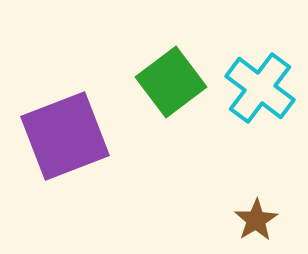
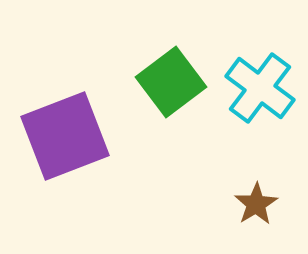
brown star: moved 16 px up
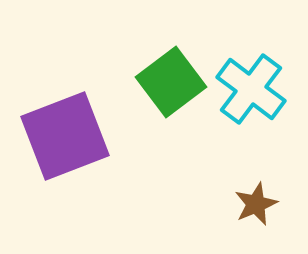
cyan cross: moved 9 px left, 1 px down
brown star: rotated 9 degrees clockwise
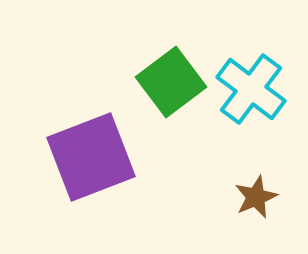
purple square: moved 26 px right, 21 px down
brown star: moved 7 px up
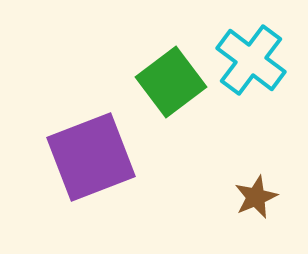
cyan cross: moved 29 px up
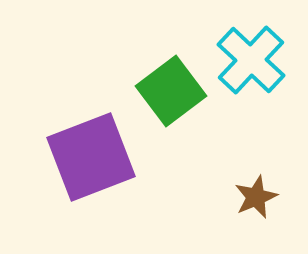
cyan cross: rotated 6 degrees clockwise
green square: moved 9 px down
